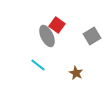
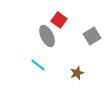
red square: moved 2 px right, 5 px up
brown star: moved 1 px right; rotated 24 degrees clockwise
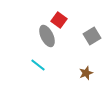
brown star: moved 9 px right
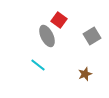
brown star: moved 1 px left, 1 px down
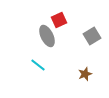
red square: rotated 28 degrees clockwise
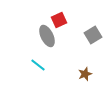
gray square: moved 1 px right, 1 px up
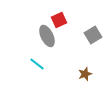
cyan line: moved 1 px left, 1 px up
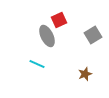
cyan line: rotated 14 degrees counterclockwise
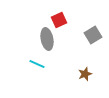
gray ellipse: moved 3 px down; rotated 15 degrees clockwise
